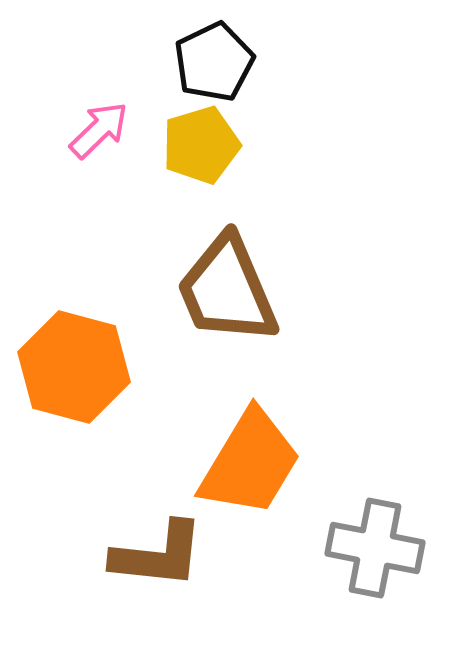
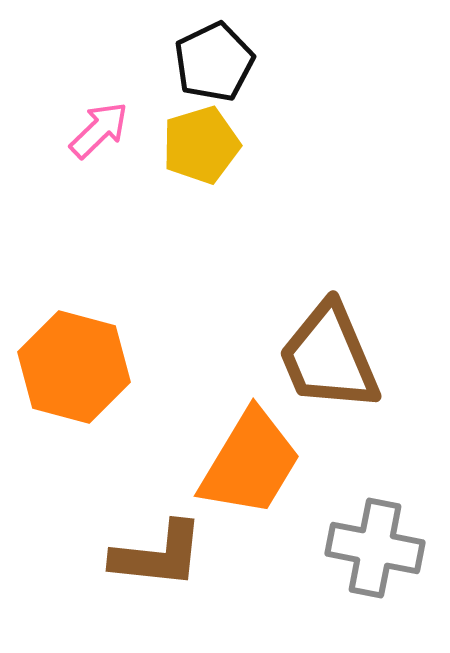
brown trapezoid: moved 102 px right, 67 px down
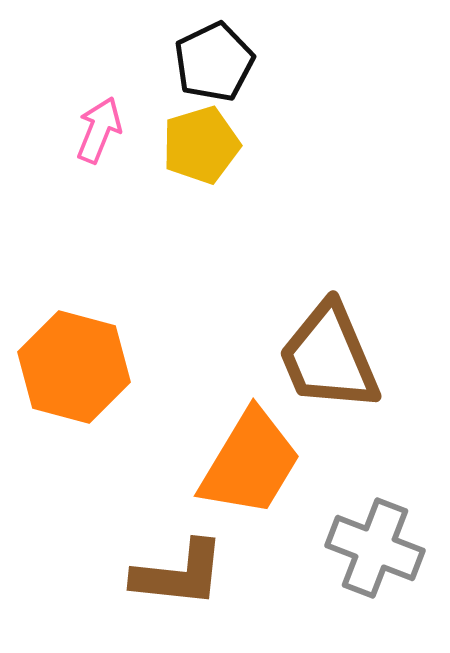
pink arrow: rotated 24 degrees counterclockwise
gray cross: rotated 10 degrees clockwise
brown L-shape: moved 21 px right, 19 px down
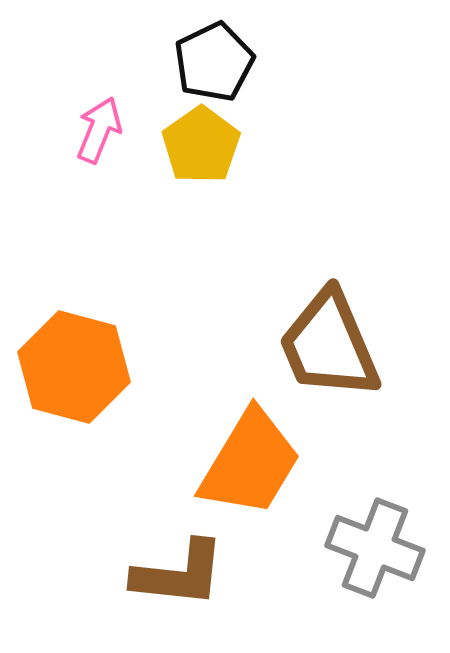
yellow pentagon: rotated 18 degrees counterclockwise
brown trapezoid: moved 12 px up
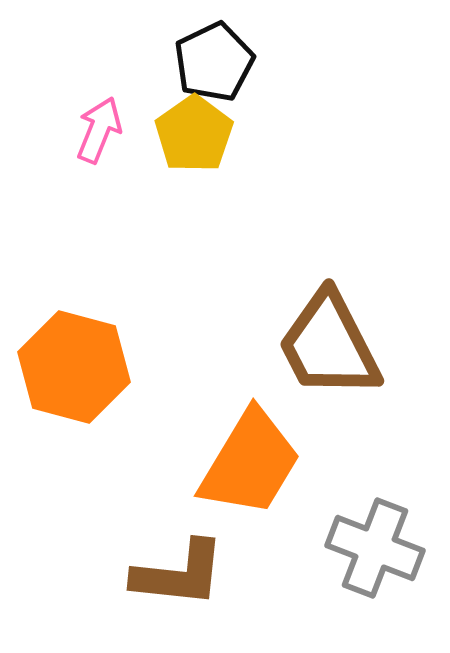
yellow pentagon: moved 7 px left, 11 px up
brown trapezoid: rotated 4 degrees counterclockwise
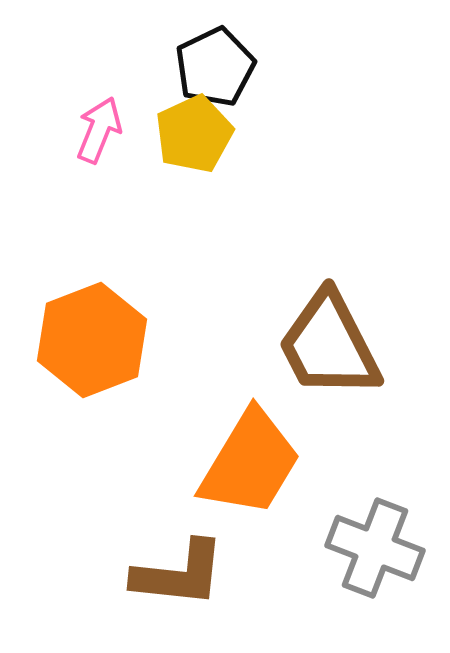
black pentagon: moved 1 px right, 5 px down
yellow pentagon: rotated 10 degrees clockwise
orange hexagon: moved 18 px right, 27 px up; rotated 24 degrees clockwise
